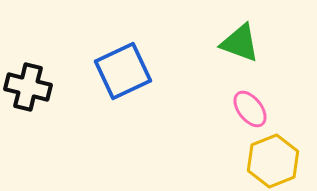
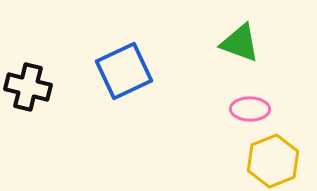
blue square: moved 1 px right
pink ellipse: rotated 51 degrees counterclockwise
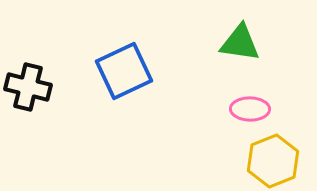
green triangle: rotated 12 degrees counterclockwise
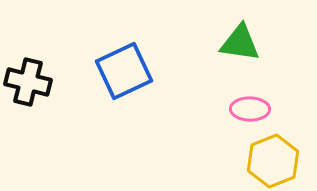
black cross: moved 5 px up
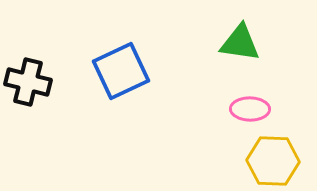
blue square: moved 3 px left
yellow hexagon: rotated 24 degrees clockwise
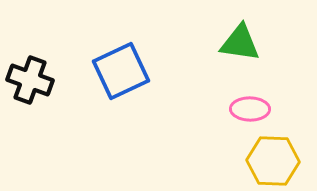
black cross: moved 2 px right, 2 px up; rotated 6 degrees clockwise
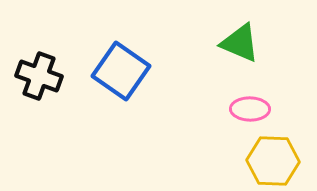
green triangle: rotated 15 degrees clockwise
blue square: rotated 30 degrees counterclockwise
black cross: moved 9 px right, 4 px up
